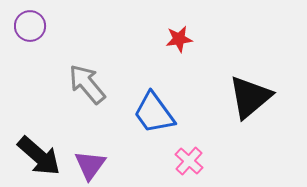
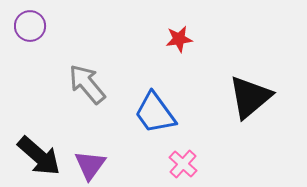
blue trapezoid: moved 1 px right
pink cross: moved 6 px left, 3 px down
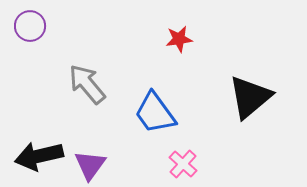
black arrow: rotated 126 degrees clockwise
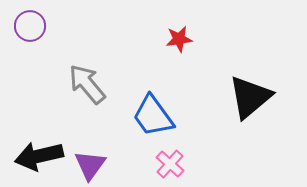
blue trapezoid: moved 2 px left, 3 px down
pink cross: moved 13 px left
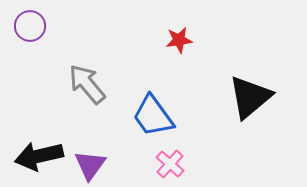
red star: moved 1 px down
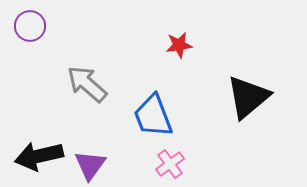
red star: moved 5 px down
gray arrow: rotated 9 degrees counterclockwise
black triangle: moved 2 px left
blue trapezoid: rotated 15 degrees clockwise
pink cross: rotated 12 degrees clockwise
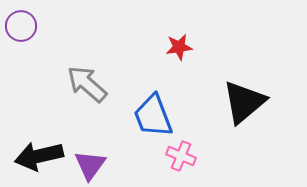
purple circle: moved 9 px left
red star: moved 2 px down
black triangle: moved 4 px left, 5 px down
pink cross: moved 11 px right, 8 px up; rotated 32 degrees counterclockwise
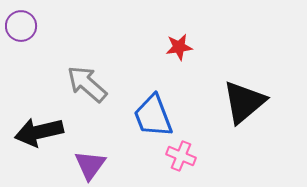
black arrow: moved 24 px up
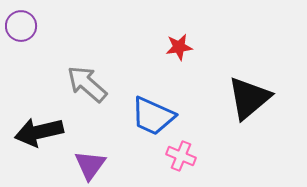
black triangle: moved 5 px right, 4 px up
blue trapezoid: rotated 45 degrees counterclockwise
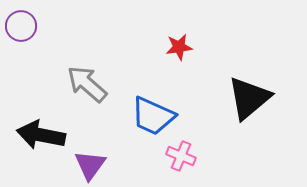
black arrow: moved 2 px right, 3 px down; rotated 24 degrees clockwise
